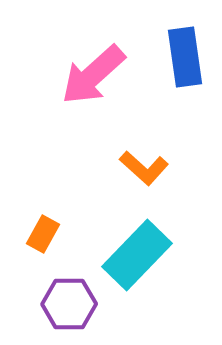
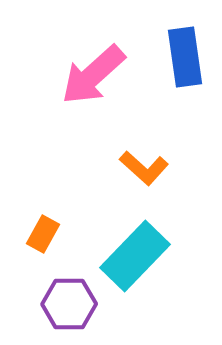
cyan rectangle: moved 2 px left, 1 px down
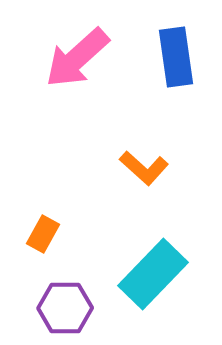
blue rectangle: moved 9 px left
pink arrow: moved 16 px left, 17 px up
cyan rectangle: moved 18 px right, 18 px down
purple hexagon: moved 4 px left, 4 px down
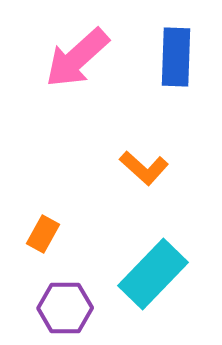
blue rectangle: rotated 10 degrees clockwise
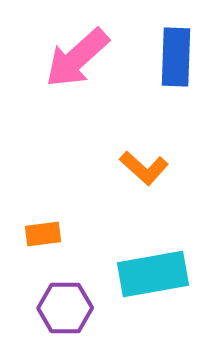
orange rectangle: rotated 54 degrees clockwise
cyan rectangle: rotated 36 degrees clockwise
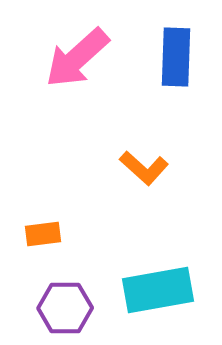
cyan rectangle: moved 5 px right, 16 px down
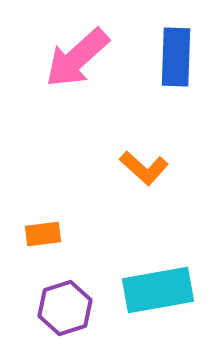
purple hexagon: rotated 18 degrees counterclockwise
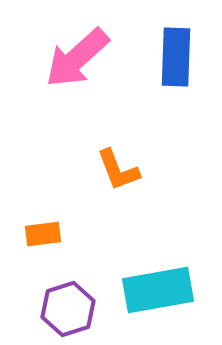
orange L-shape: moved 26 px left, 2 px down; rotated 27 degrees clockwise
purple hexagon: moved 3 px right, 1 px down
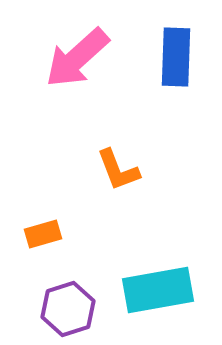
orange rectangle: rotated 9 degrees counterclockwise
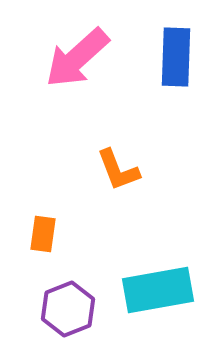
orange rectangle: rotated 66 degrees counterclockwise
purple hexagon: rotated 4 degrees counterclockwise
